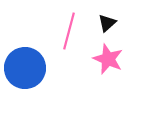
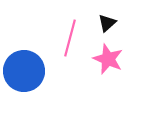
pink line: moved 1 px right, 7 px down
blue circle: moved 1 px left, 3 px down
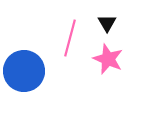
black triangle: rotated 18 degrees counterclockwise
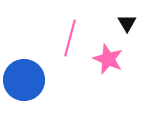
black triangle: moved 20 px right
blue circle: moved 9 px down
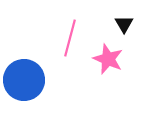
black triangle: moved 3 px left, 1 px down
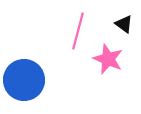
black triangle: rotated 24 degrees counterclockwise
pink line: moved 8 px right, 7 px up
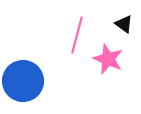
pink line: moved 1 px left, 4 px down
blue circle: moved 1 px left, 1 px down
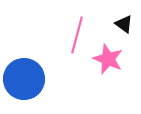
blue circle: moved 1 px right, 2 px up
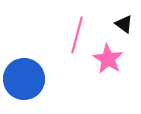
pink star: rotated 8 degrees clockwise
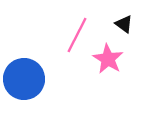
pink line: rotated 12 degrees clockwise
